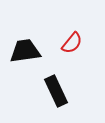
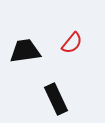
black rectangle: moved 8 px down
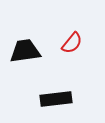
black rectangle: rotated 72 degrees counterclockwise
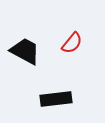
black trapezoid: rotated 36 degrees clockwise
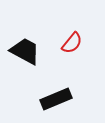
black rectangle: rotated 16 degrees counterclockwise
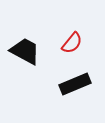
black rectangle: moved 19 px right, 15 px up
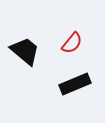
black trapezoid: rotated 12 degrees clockwise
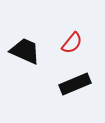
black trapezoid: rotated 16 degrees counterclockwise
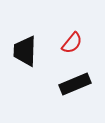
black trapezoid: rotated 112 degrees counterclockwise
